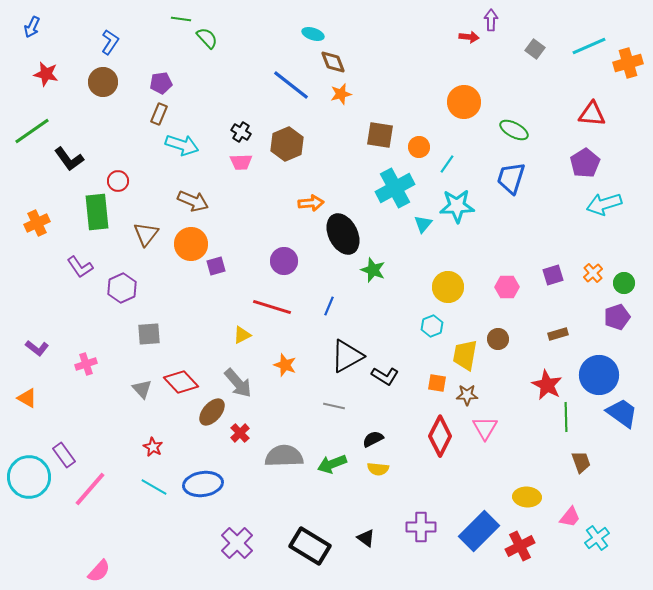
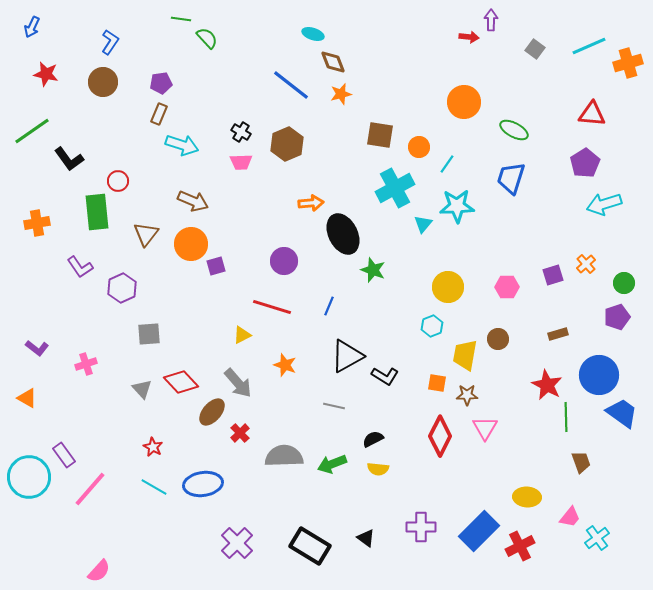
orange cross at (37, 223): rotated 15 degrees clockwise
orange cross at (593, 273): moved 7 px left, 9 px up
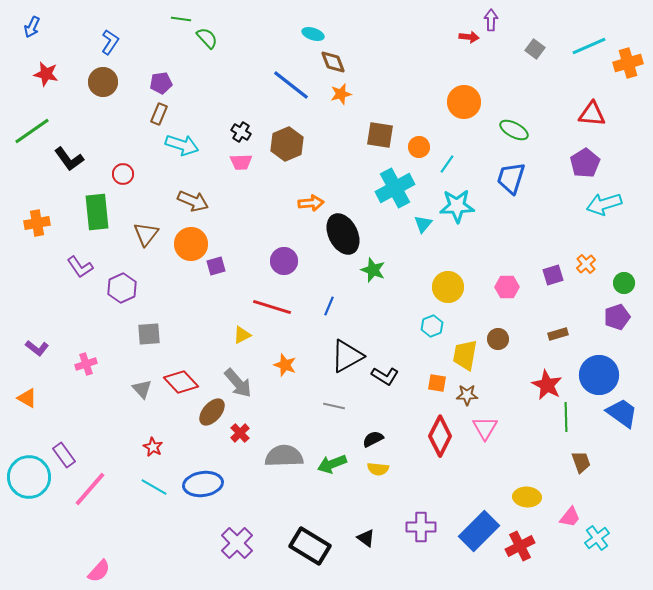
red circle at (118, 181): moved 5 px right, 7 px up
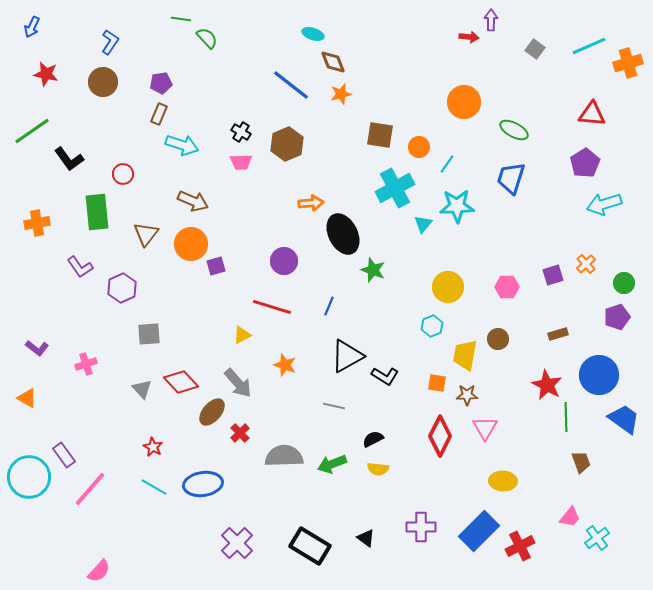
blue trapezoid at (622, 413): moved 2 px right, 6 px down
yellow ellipse at (527, 497): moved 24 px left, 16 px up
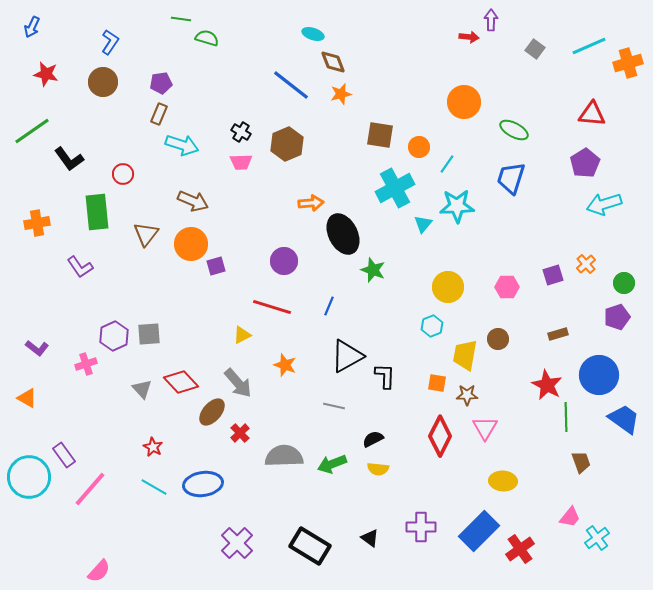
green semicircle at (207, 38): rotated 30 degrees counterclockwise
purple hexagon at (122, 288): moved 8 px left, 48 px down
black L-shape at (385, 376): rotated 120 degrees counterclockwise
black triangle at (366, 538): moved 4 px right
red cross at (520, 546): moved 3 px down; rotated 8 degrees counterclockwise
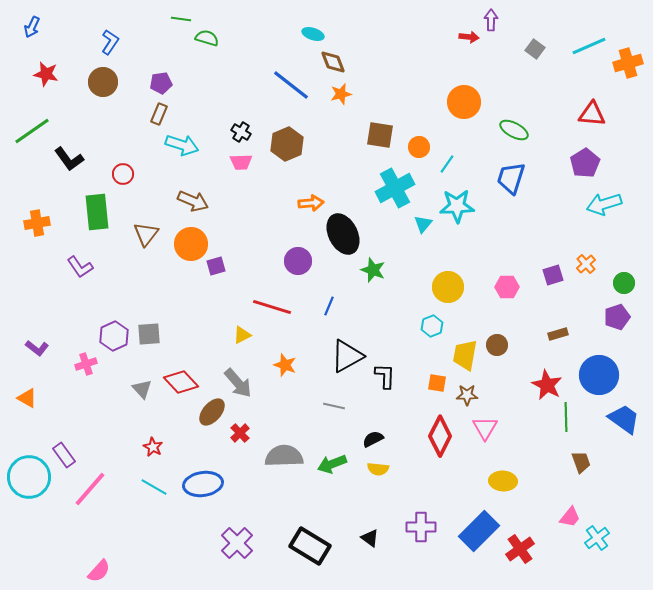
purple circle at (284, 261): moved 14 px right
brown circle at (498, 339): moved 1 px left, 6 px down
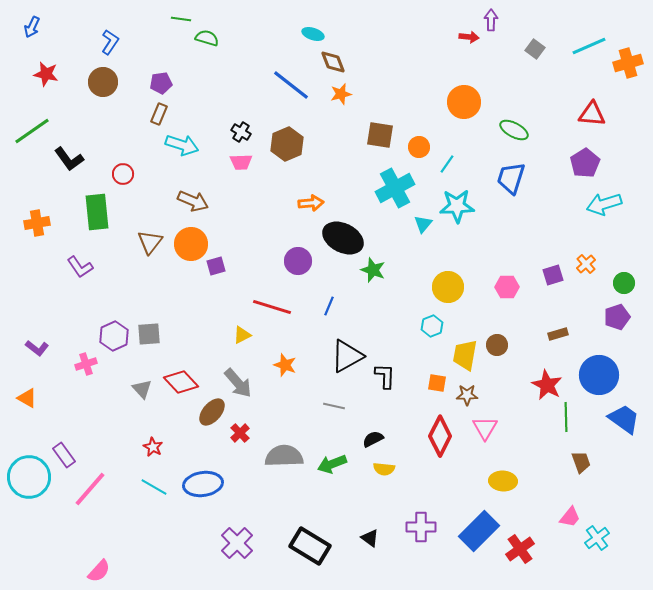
brown triangle at (146, 234): moved 4 px right, 8 px down
black ellipse at (343, 234): moved 4 px down; rotated 36 degrees counterclockwise
yellow semicircle at (378, 469): moved 6 px right
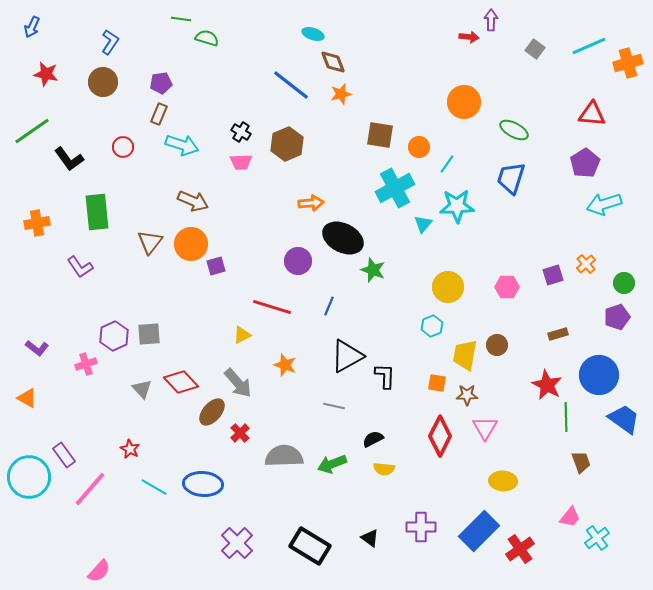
red circle at (123, 174): moved 27 px up
red star at (153, 447): moved 23 px left, 2 px down
blue ellipse at (203, 484): rotated 12 degrees clockwise
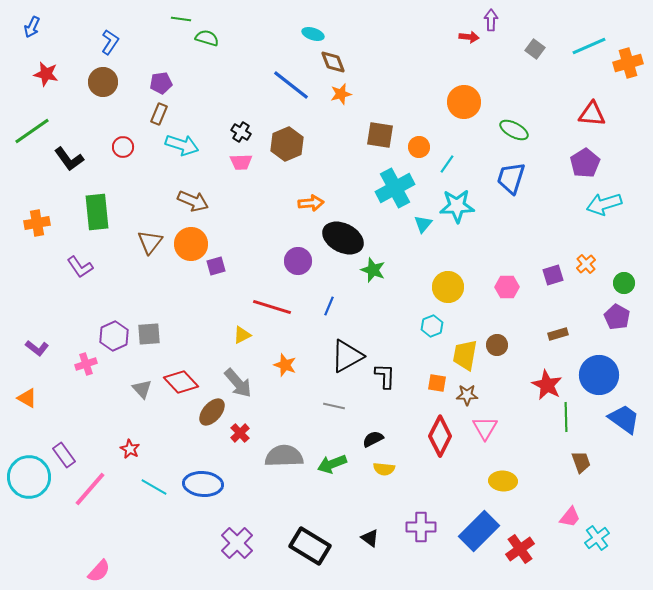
purple pentagon at (617, 317): rotated 25 degrees counterclockwise
